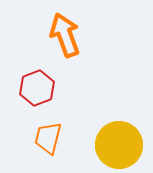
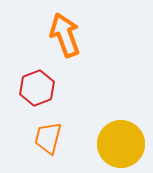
yellow circle: moved 2 px right, 1 px up
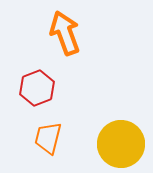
orange arrow: moved 2 px up
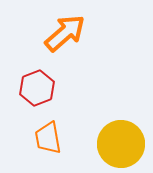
orange arrow: rotated 69 degrees clockwise
orange trapezoid: rotated 24 degrees counterclockwise
